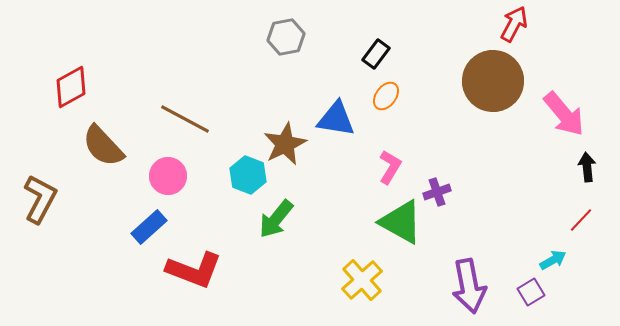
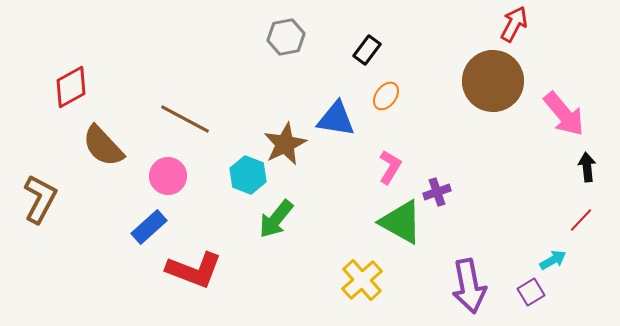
black rectangle: moved 9 px left, 4 px up
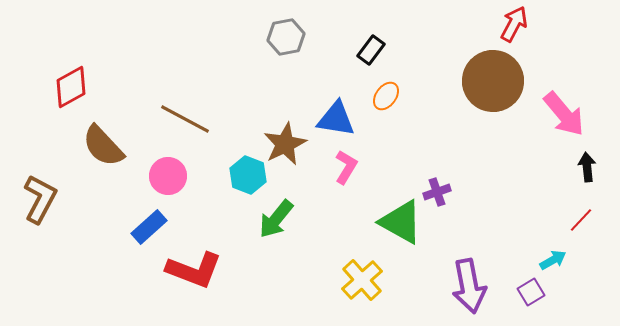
black rectangle: moved 4 px right
pink L-shape: moved 44 px left
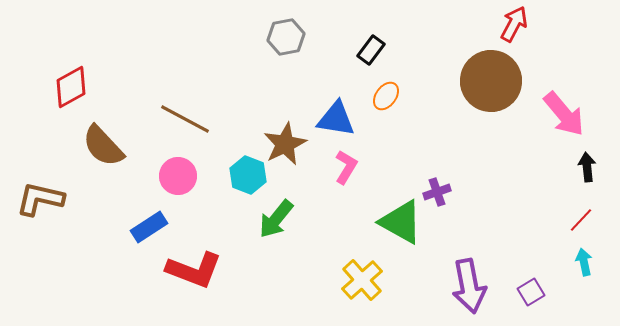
brown circle: moved 2 px left
pink circle: moved 10 px right
brown L-shape: rotated 105 degrees counterclockwise
blue rectangle: rotated 9 degrees clockwise
cyan arrow: moved 31 px right, 2 px down; rotated 72 degrees counterclockwise
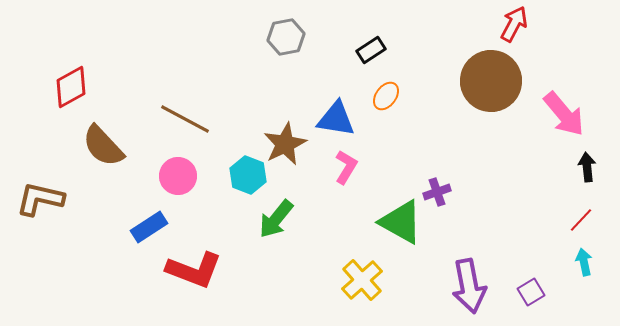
black rectangle: rotated 20 degrees clockwise
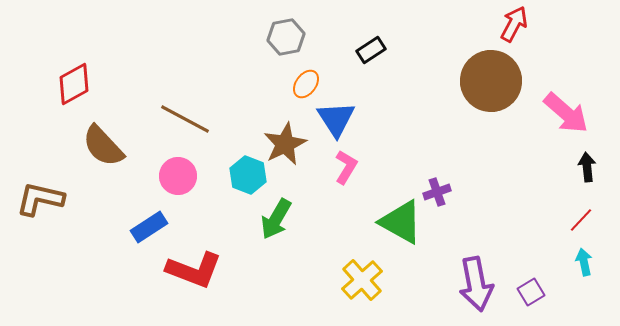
red diamond: moved 3 px right, 3 px up
orange ellipse: moved 80 px left, 12 px up
pink arrow: moved 2 px right, 1 px up; rotated 9 degrees counterclockwise
blue triangle: rotated 48 degrees clockwise
green arrow: rotated 9 degrees counterclockwise
purple arrow: moved 7 px right, 2 px up
